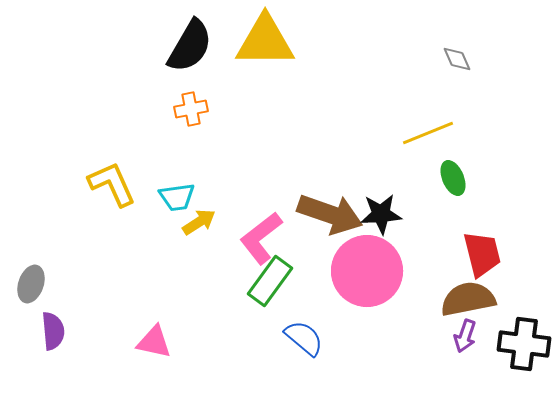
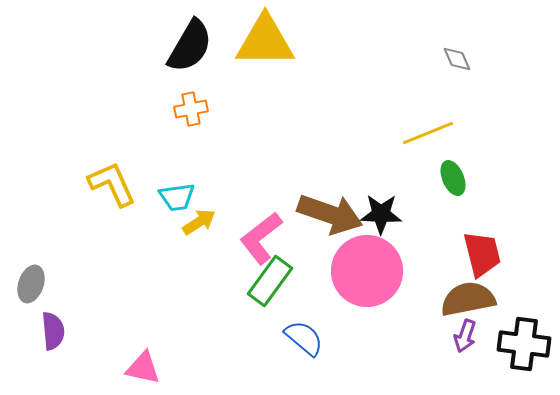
black star: rotated 6 degrees clockwise
pink triangle: moved 11 px left, 26 px down
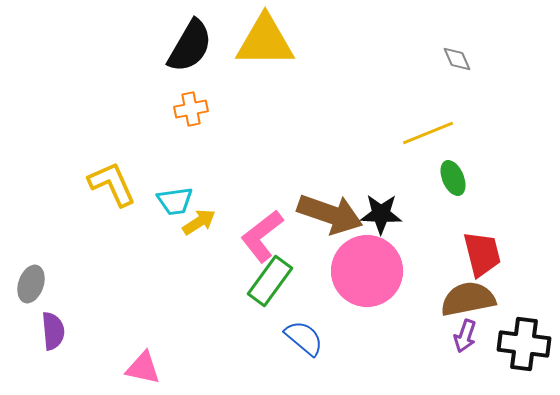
cyan trapezoid: moved 2 px left, 4 px down
pink L-shape: moved 1 px right, 2 px up
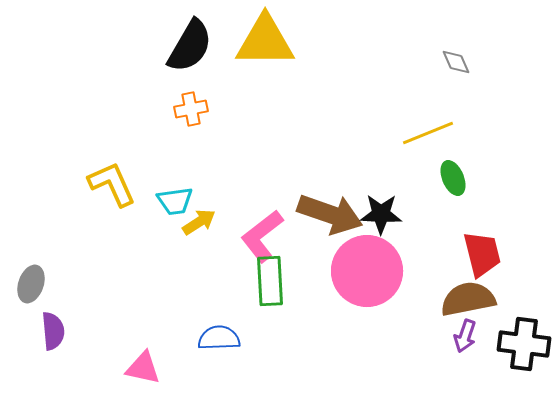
gray diamond: moved 1 px left, 3 px down
green rectangle: rotated 39 degrees counterclockwise
blue semicircle: moved 85 px left; rotated 42 degrees counterclockwise
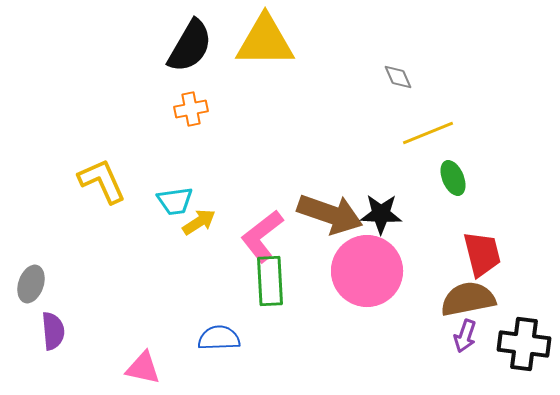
gray diamond: moved 58 px left, 15 px down
yellow L-shape: moved 10 px left, 3 px up
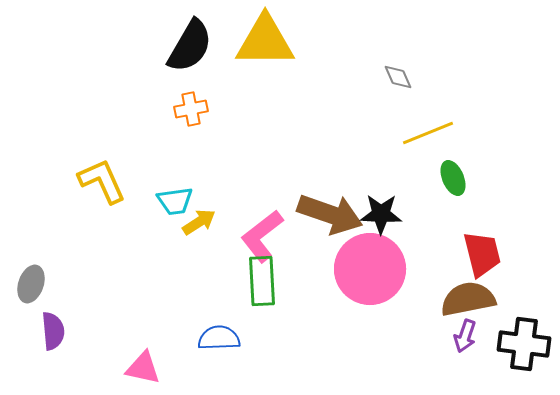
pink circle: moved 3 px right, 2 px up
green rectangle: moved 8 px left
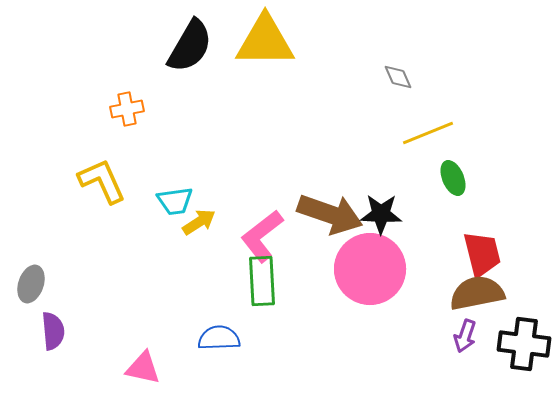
orange cross: moved 64 px left
brown semicircle: moved 9 px right, 6 px up
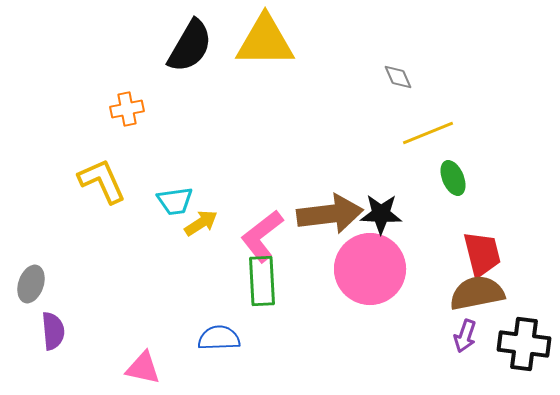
brown arrow: rotated 26 degrees counterclockwise
yellow arrow: moved 2 px right, 1 px down
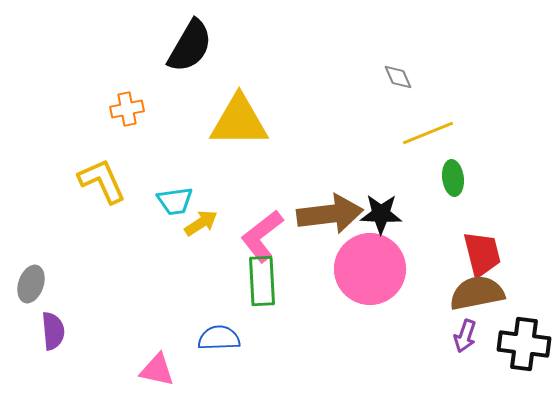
yellow triangle: moved 26 px left, 80 px down
green ellipse: rotated 16 degrees clockwise
pink triangle: moved 14 px right, 2 px down
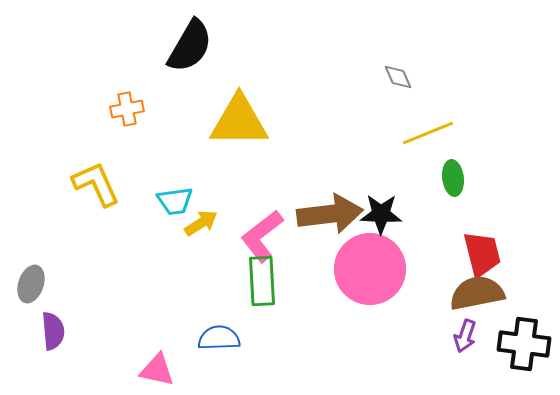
yellow L-shape: moved 6 px left, 3 px down
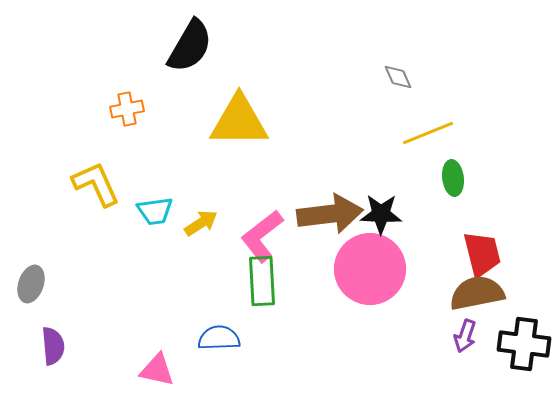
cyan trapezoid: moved 20 px left, 10 px down
purple semicircle: moved 15 px down
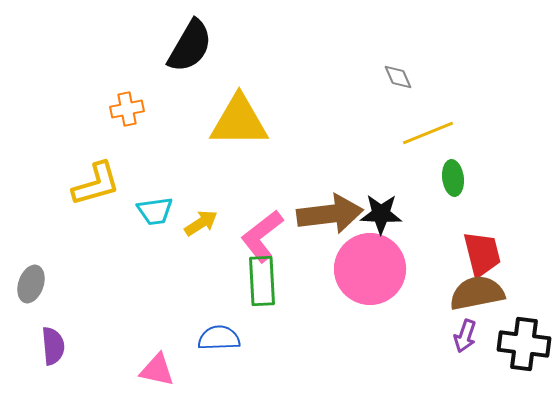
yellow L-shape: rotated 98 degrees clockwise
